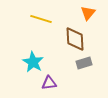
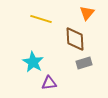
orange triangle: moved 1 px left
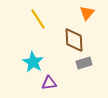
yellow line: moved 3 px left; rotated 40 degrees clockwise
brown diamond: moved 1 px left, 1 px down
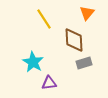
yellow line: moved 6 px right
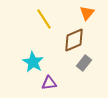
brown diamond: rotated 70 degrees clockwise
gray rectangle: rotated 35 degrees counterclockwise
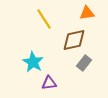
orange triangle: rotated 42 degrees clockwise
brown diamond: rotated 10 degrees clockwise
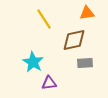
gray rectangle: moved 1 px right; rotated 49 degrees clockwise
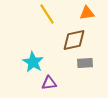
yellow line: moved 3 px right, 5 px up
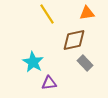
gray rectangle: rotated 49 degrees clockwise
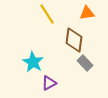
brown diamond: rotated 70 degrees counterclockwise
purple triangle: rotated 21 degrees counterclockwise
